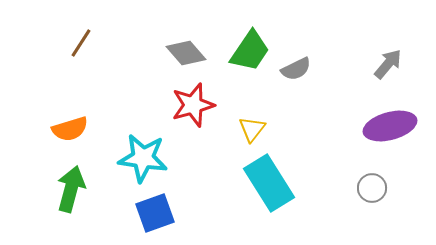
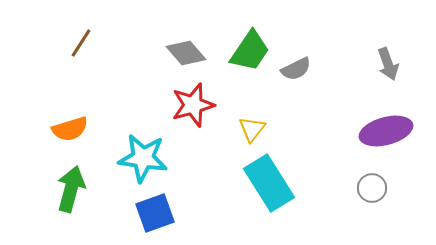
gray arrow: rotated 120 degrees clockwise
purple ellipse: moved 4 px left, 5 px down
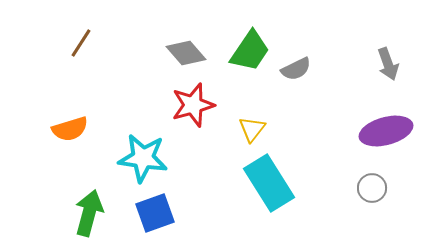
green arrow: moved 18 px right, 24 px down
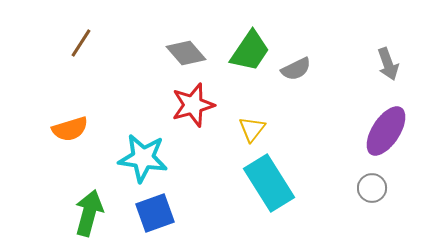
purple ellipse: rotated 42 degrees counterclockwise
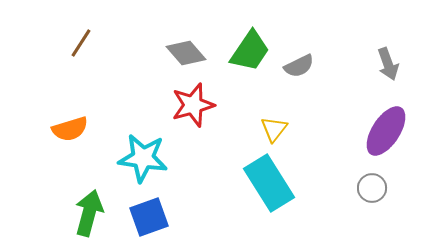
gray semicircle: moved 3 px right, 3 px up
yellow triangle: moved 22 px right
blue square: moved 6 px left, 4 px down
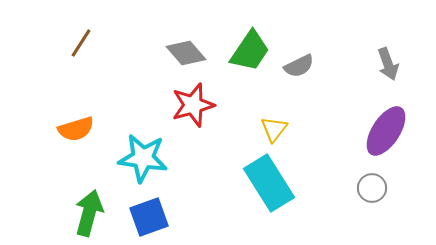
orange semicircle: moved 6 px right
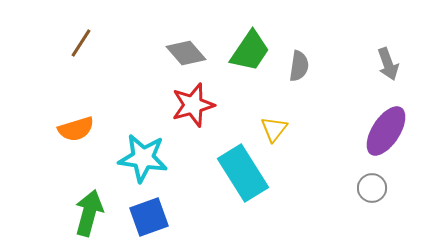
gray semicircle: rotated 56 degrees counterclockwise
cyan rectangle: moved 26 px left, 10 px up
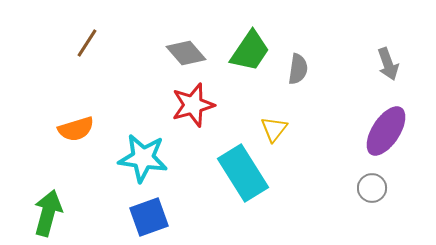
brown line: moved 6 px right
gray semicircle: moved 1 px left, 3 px down
green arrow: moved 41 px left
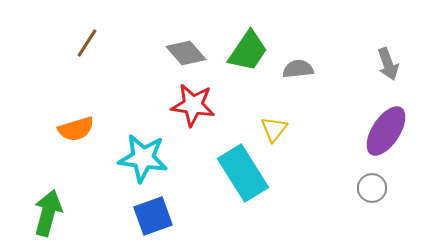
green trapezoid: moved 2 px left
gray semicircle: rotated 104 degrees counterclockwise
red star: rotated 24 degrees clockwise
blue square: moved 4 px right, 1 px up
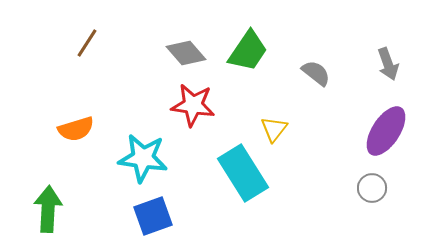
gray semicircle: moved 18 px right, 4 px down; rotated 44 degrees clockwise
green arrow: moved 4 px up; rotated 12 degrees counterclockwise
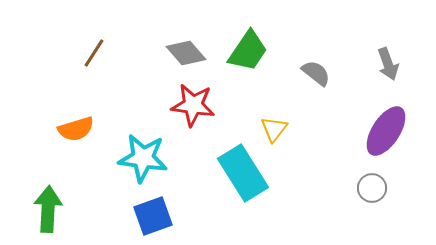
brown line: moved 7 px right, 10 px down
